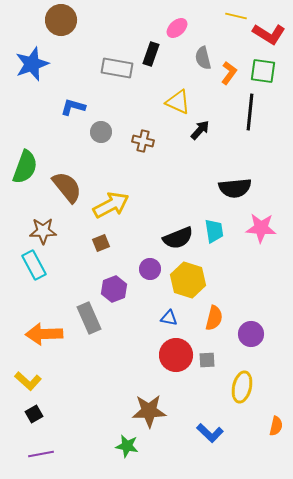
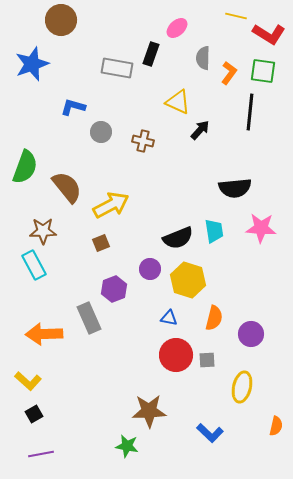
gray semicircle at (203, 58): rotated 15 degrees clockwise
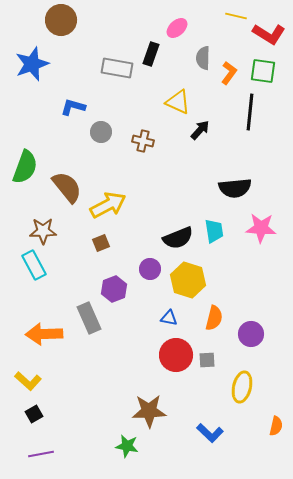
yellow arrow at (111, 205): moved 3 px left
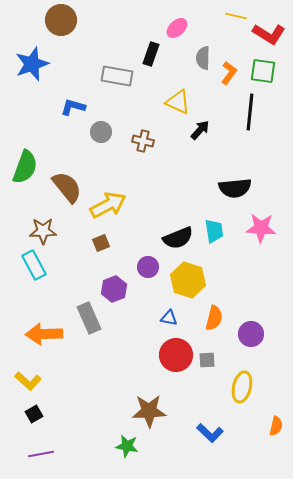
gray rectangle at (117, 68): moved 8 px down
purple circle at (150, 269): moved 2 px left, 2 px up
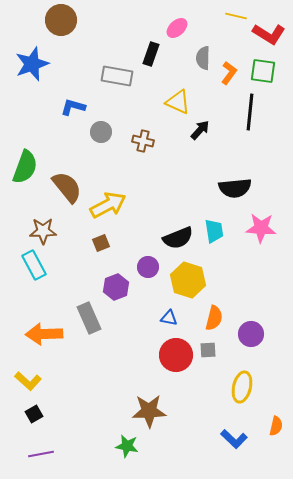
purple hexagon at (114, 289): moved 2 px right, 2 px up
gray square at (207, 360): moved 1 px right, 10 px up
blue L-shape at (210, 433): moved 24 px right, 6 px down
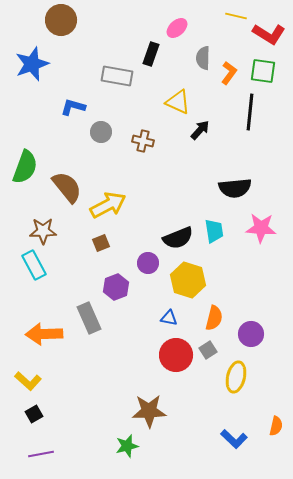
purple circle at (148, 267): moved 4 px up
gray square at (208, 350): rotated 30 degrees counterclockwise
yellow ellipse at (242, 387): moved 6 px left, 10 px up
green star at (127, 446): rotated 25 degrees counterclockwise
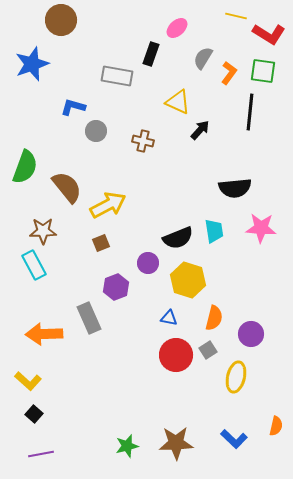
gray semicircle at (203, 58): rotated 30 degrees clockwise
gray circle at (101, 132): moved 5 px left, 1 px up
brown star at (149, 411): moved 27 px right, 32 px down
black square at (34, 414): rotated 18 degrees counterclockwise
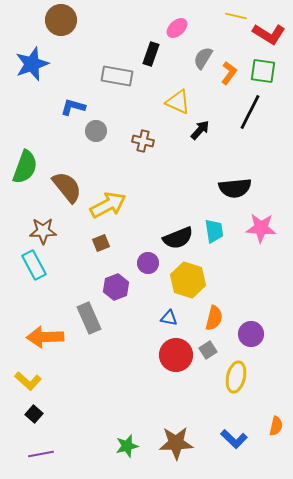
black line at (250, 112): rotated 21 degrees clockwise
orange arrow at (44, 334): moved 1 px right, 3 px down
